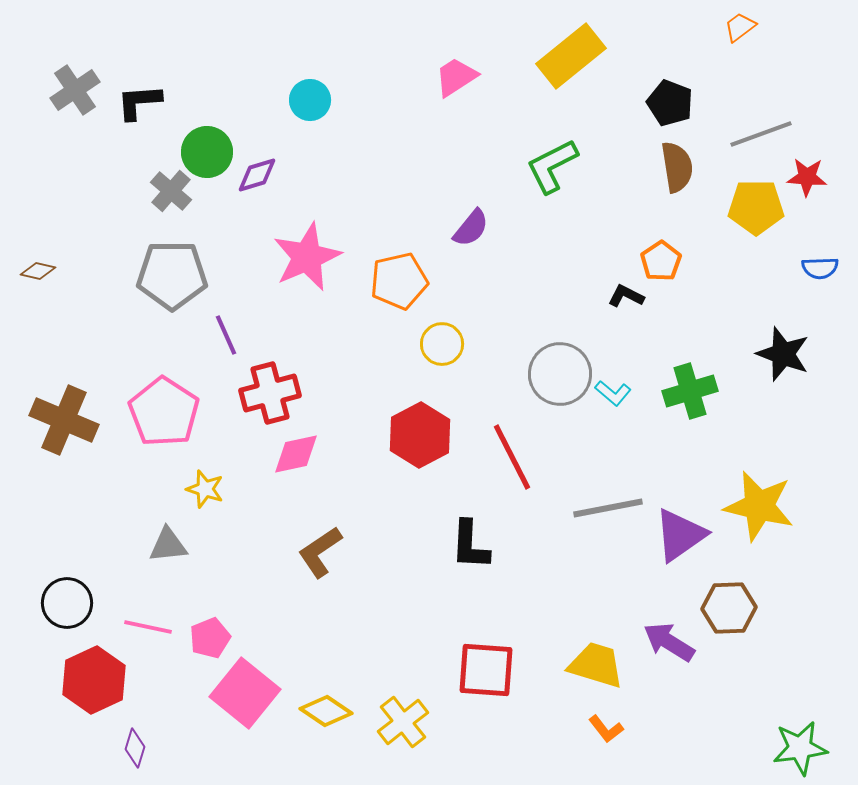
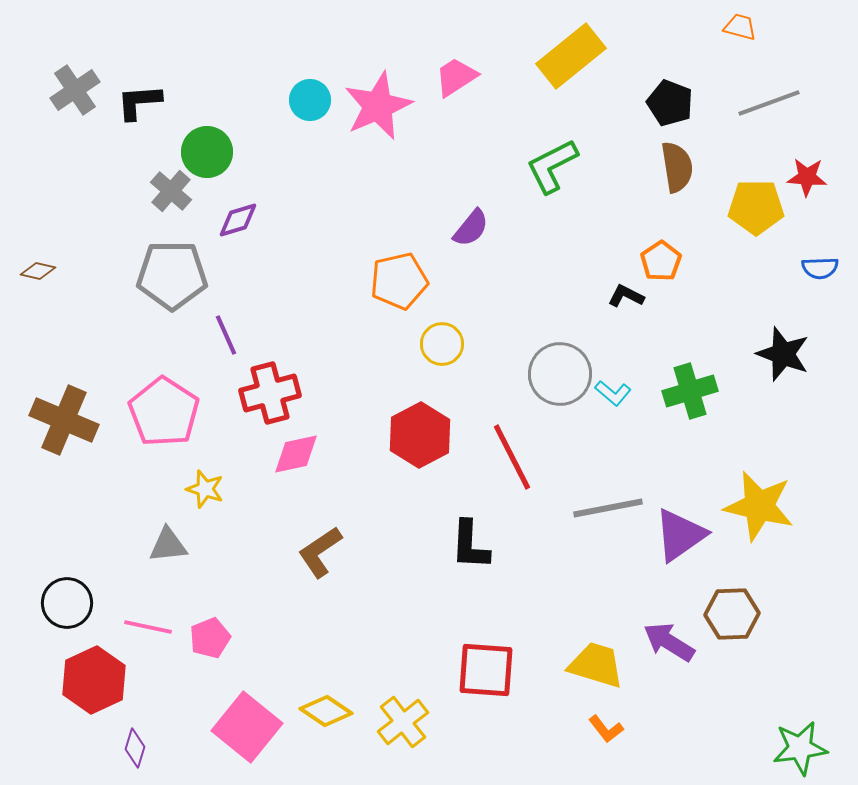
orange trapezoid at (740, 27): rotated 52 degrees clockwise
gray line at (761, 134): moved 8 px right, 31 px up
purple diamond at (257, 175): moved 19 px left, 45 px down
pink star at (307, 257): moved 71 px right, 151 px up
brown hexagon at (729, 608): moved 3 px right, 6 px down
pink square at (245, 693): moved 2 px right, 34 px down
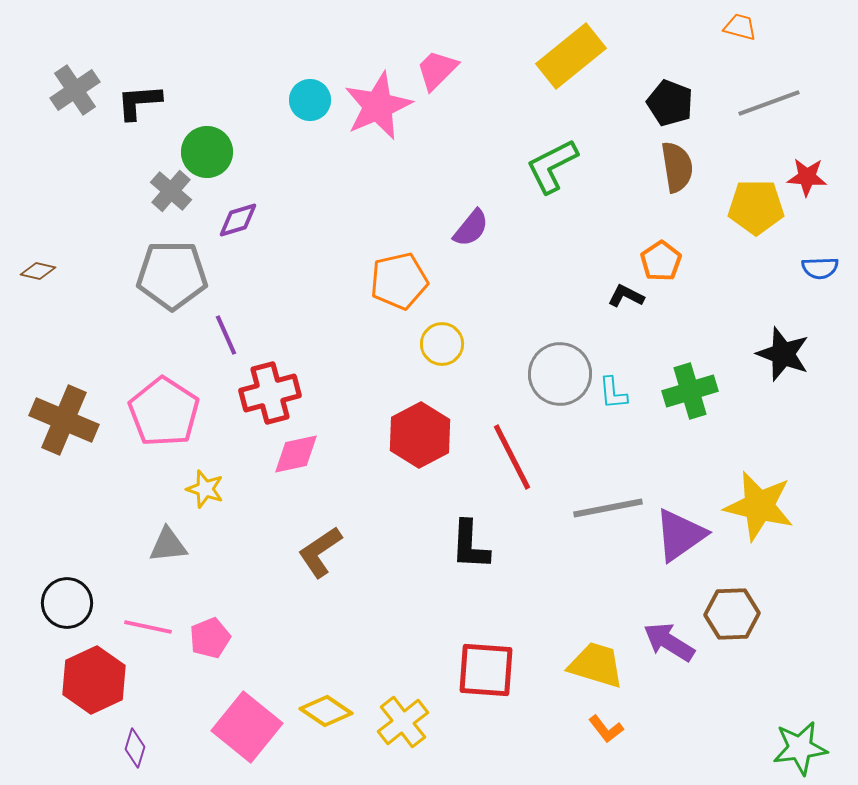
pink trapezoid at (456, 77): moved 19 px left, 7 px up; rotated 12 degrees counterclockwise
cyan L-shape at (613, 393): rotated 45 degrees clockwise
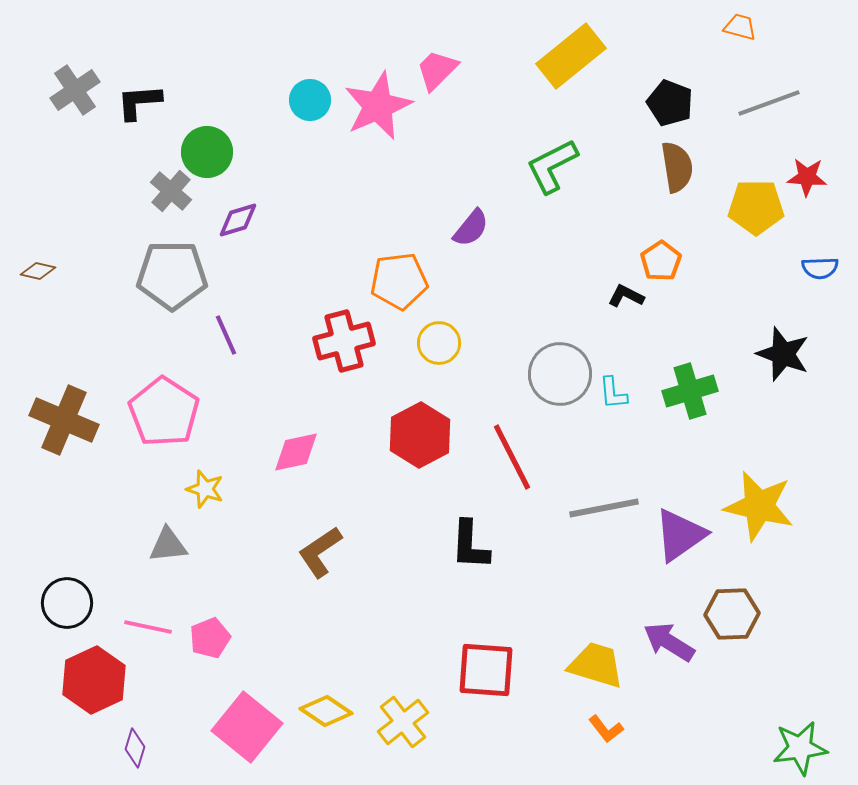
orange pentagon at (399, 281): rotated 6 degrees clockwise
yellow circle at (442, 344): moved 3 px left, 1 px up
red cross at (270, 393): moved 74 px right, 52 px up
pink diamond at (296, 454): moved 2 px up
gray line at (608, 508): moved 4 px left
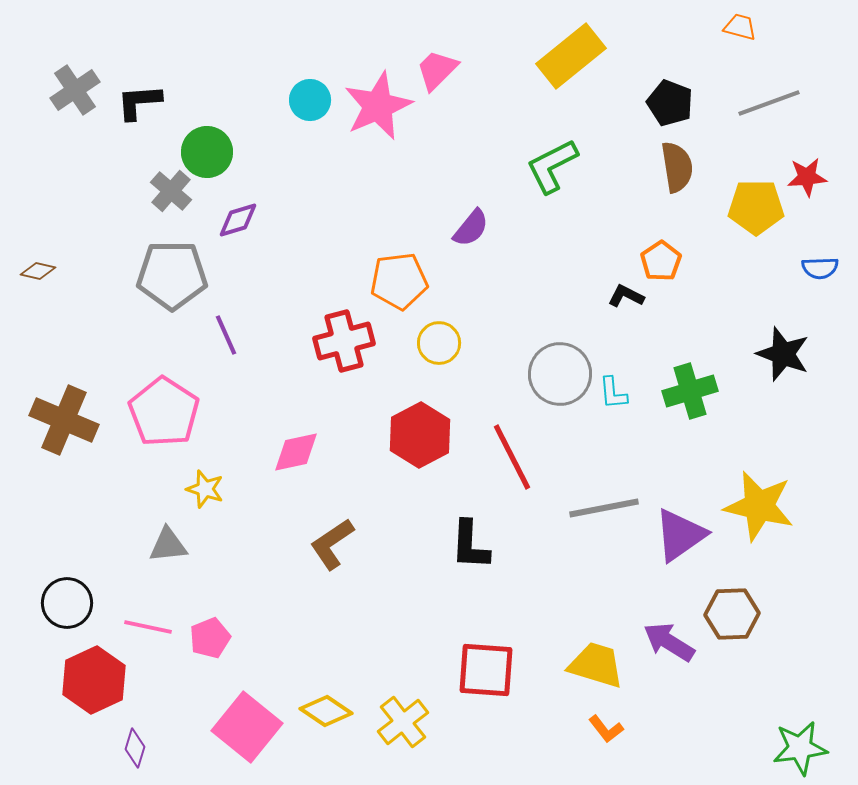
red star at (807, 177): rotated 9 degrees counterclockwise
brown L-shape at (320, 552): moved 12 px right, 8 px up
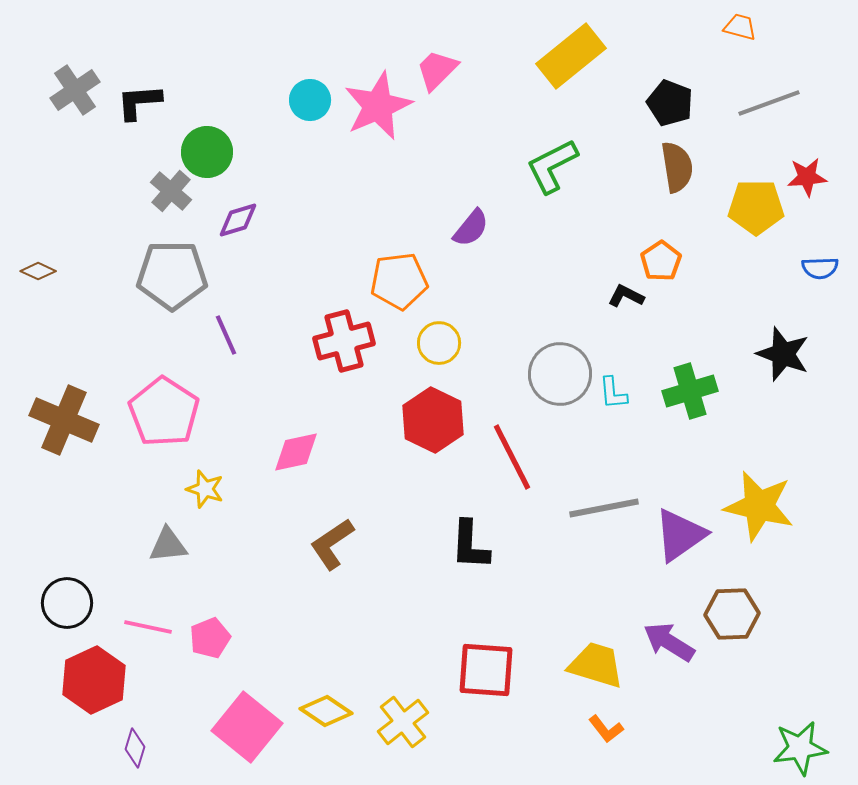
brown diamond at (38, 271): rotated 12 degrees clockwise
red hexagon at (420, 435): moved 13 px right, 15 px up; rotated 6 degrees counterclockwise
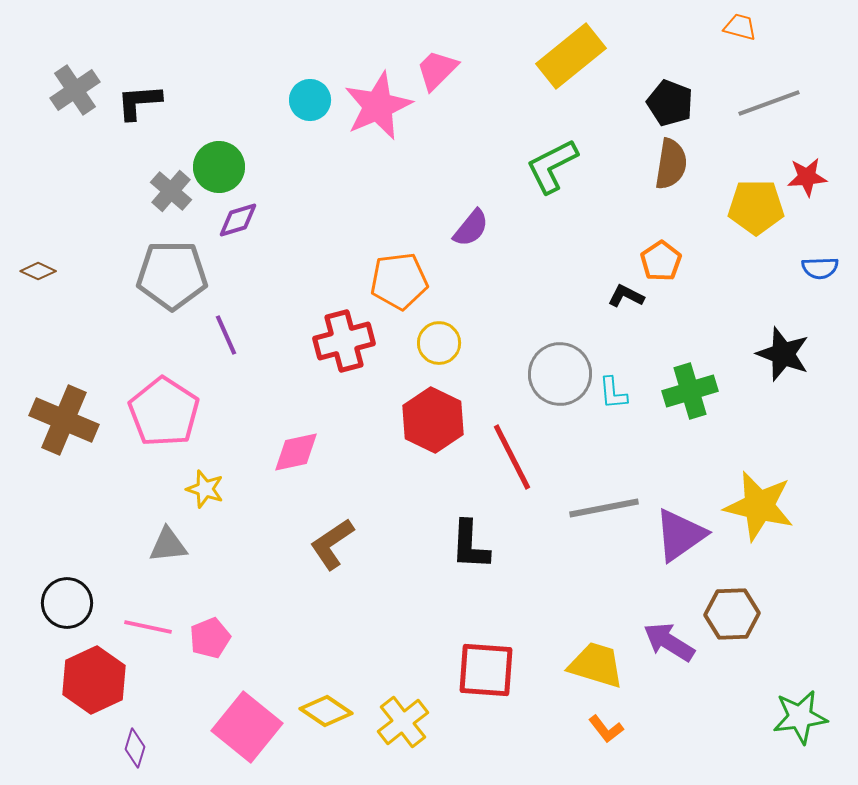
green circle at (207, 152): moved 12 px right, 15 px down
brown semicircle at (677, 167): moved 6 px left, 3 px up; rotated 18 degrees clockwise
green star at (800, 748): moved 31 px up
